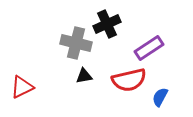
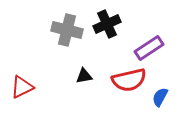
gray cross: moved 9 px left, 13 px up
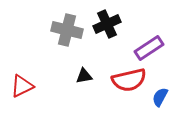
red triangle: moved 1 px up
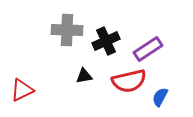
black cross: moved 1 px left, 17 px down
gray cross: rotated 12 degrees counterclockwise
purple rectangle: moved 1 px left, 1 px down
red semicircle: moved 1 px down
red triangle: moved 4 px down
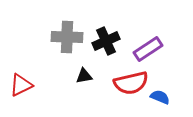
gray cross: moved 7 px down
red semicircle: moved 2 px right, 2 px down
red triangle: moved 1 px left, 5 px up
blue semicircle: rotated 84 degrees clockwise
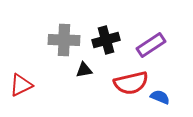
gray cross: moved 3 px left, 3 px down
black cross: moved 1 px up; rotated 8 degrees clockwise
purple rectangle: moved 3 px right, 4 px up
black triangle: moved 6 px up
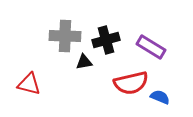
gray cross: moved 1 px right, 4 px up
purple rectangle: moved 2 px down; rotated 64 degrees clockwise
black triangle: moved 8 px up
red triangle: moved 8 px right, 1 px up; rotated 40 degrees clockwise
